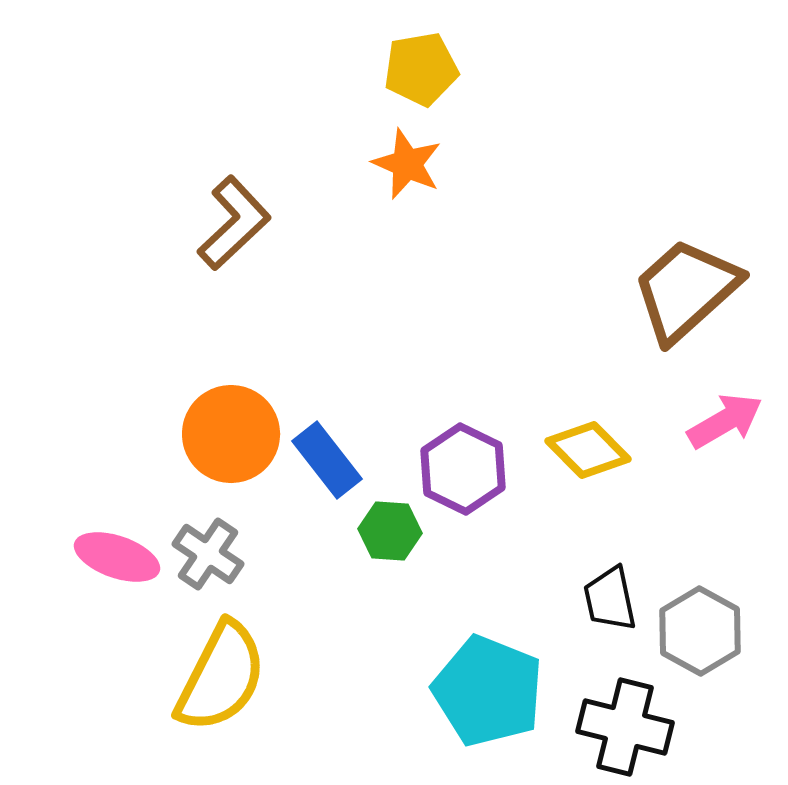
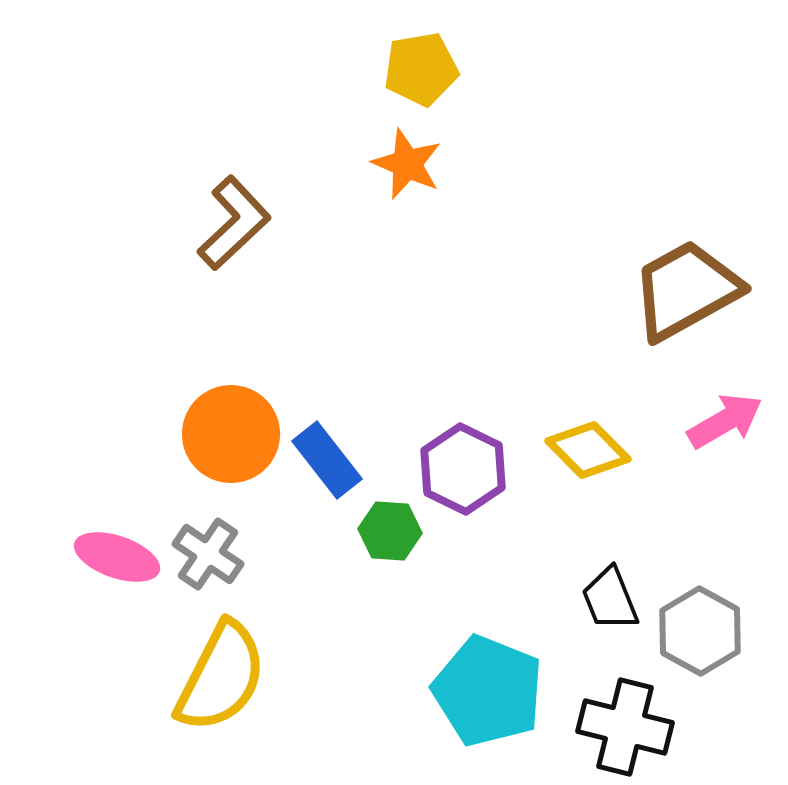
brown trapezoid: rotated 13 degrees clockwise
black trapezoid: rotated 10 degrees counterclockwise
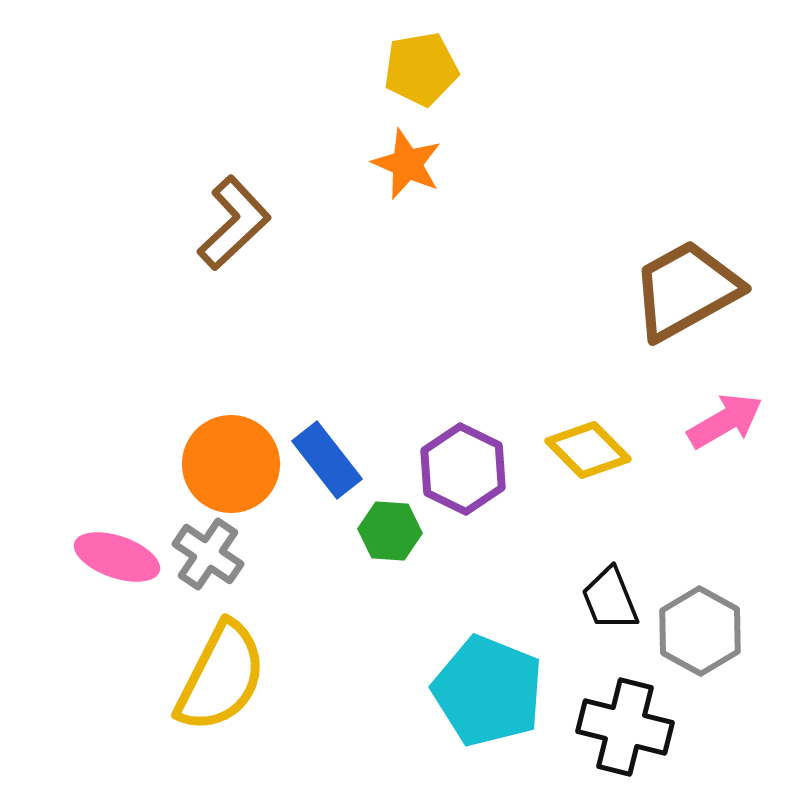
orange circle: moved 30 px down
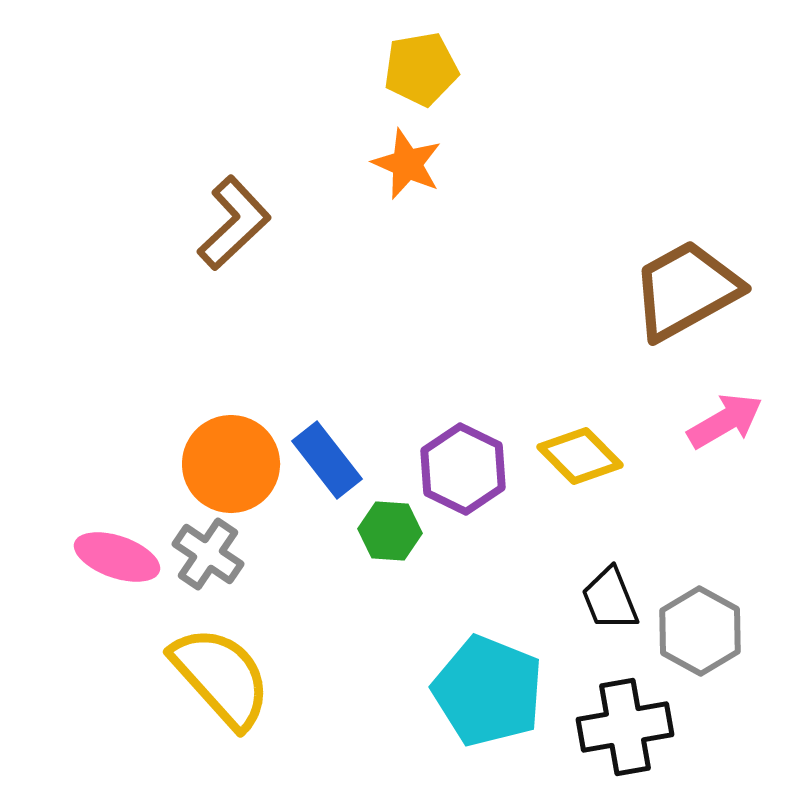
yellow diamond: moved 8 px left, 6 px down
yellow semicircle: rotated 69 degrees counterclockwise
black cross: rotated 24 degrees counterclockwise
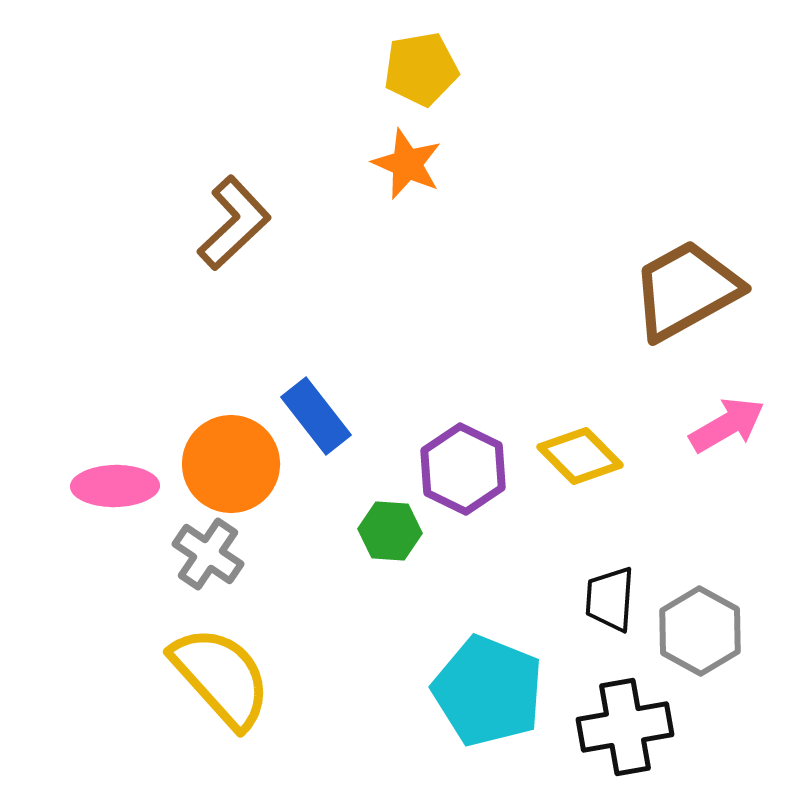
pink arrow: moved 2 px right, 4 px down
blue rectangle: moved 11 px left, 44 px up
pink ellipse: moved 2 px left, 71 px up; rotated 20 degrees counterclockwise
black trapezoid: rotated 26 degrees clockwise
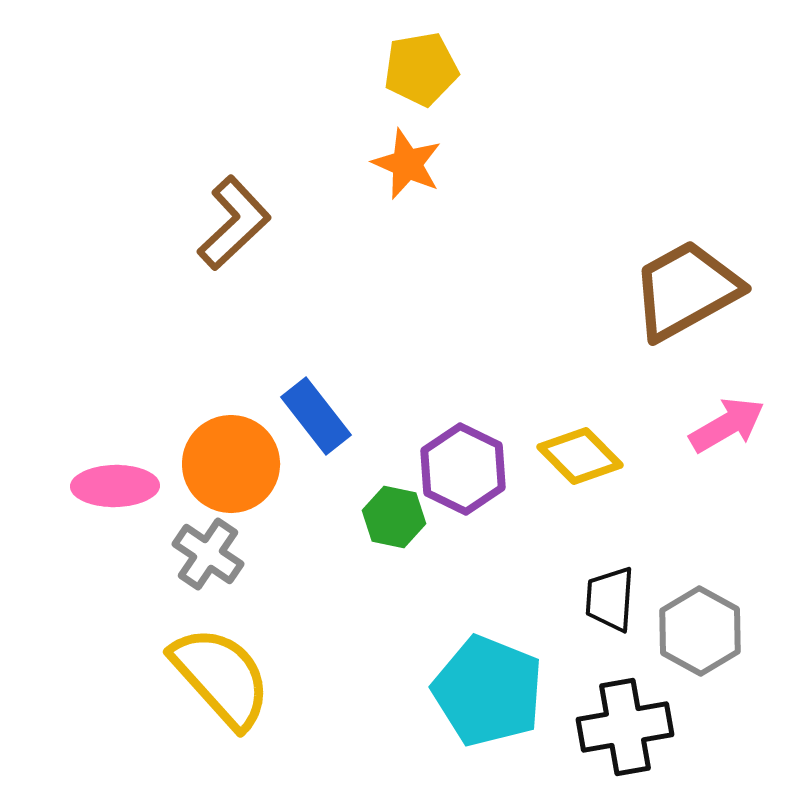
green hexagon: moved 4 px right, 14 px up; rotated 8 degrees clockwise
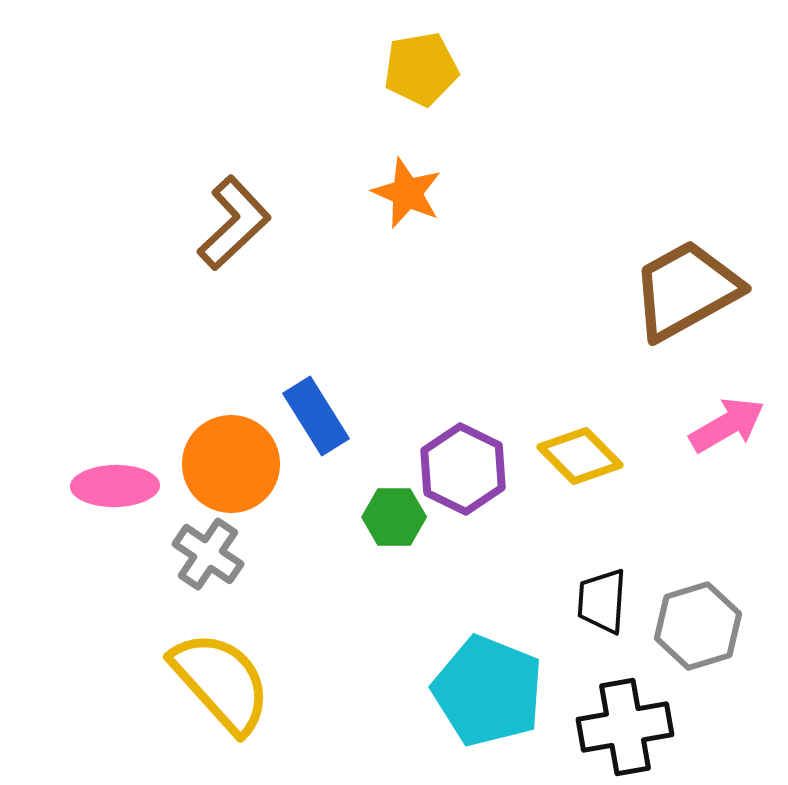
orange star: moved 29 px down
blue rectangle: rotated 6 degrees clockwise
green hexagon: rotated 12 degrees counterclockwise
black trapezoid: moved 8 px left, 2 px down
gray hexagon: moved 2 px left, 5 px up; rotated 14 degrees clockwise
yellow semicircle: moved 5 px down
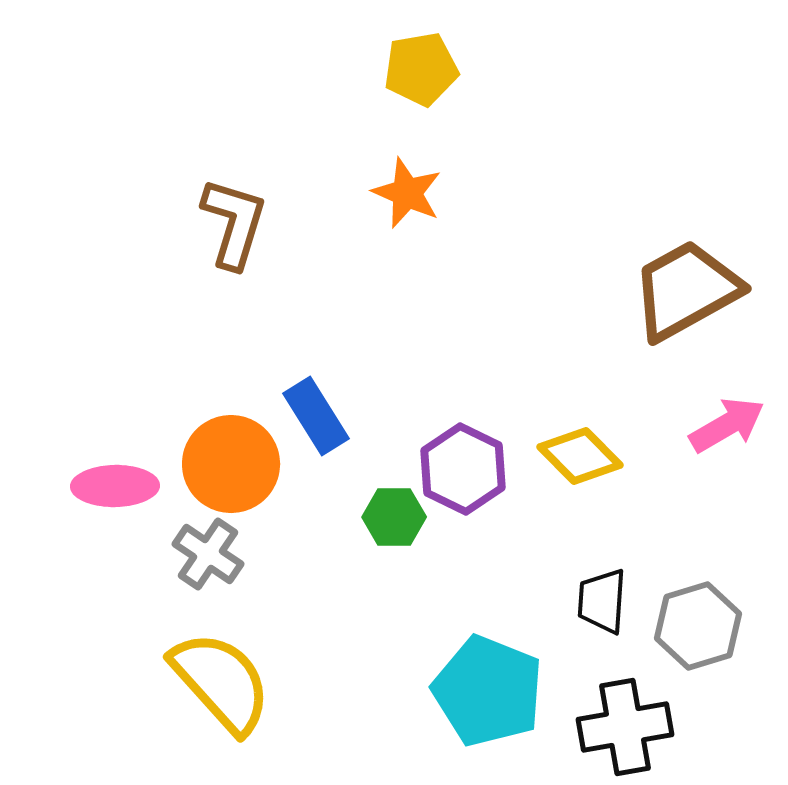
brown L-shape: rotated 30 degrees counterclockwise
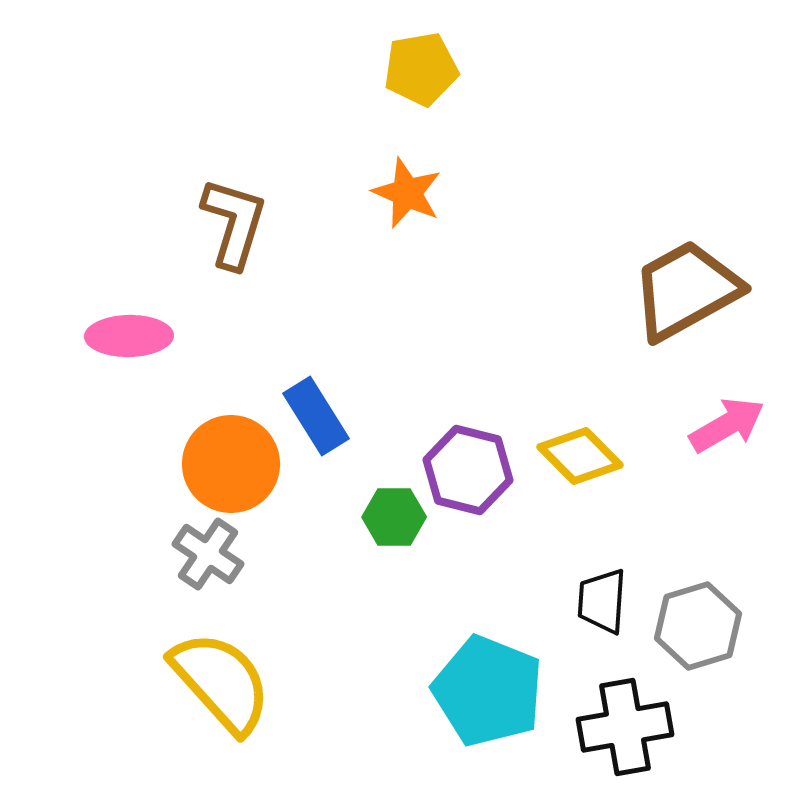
purple hexagon: moved 5 px right, 1 px down; rotated 12 degrees counterclockwise
pink ellipse: moved 14 px right, 150 px up
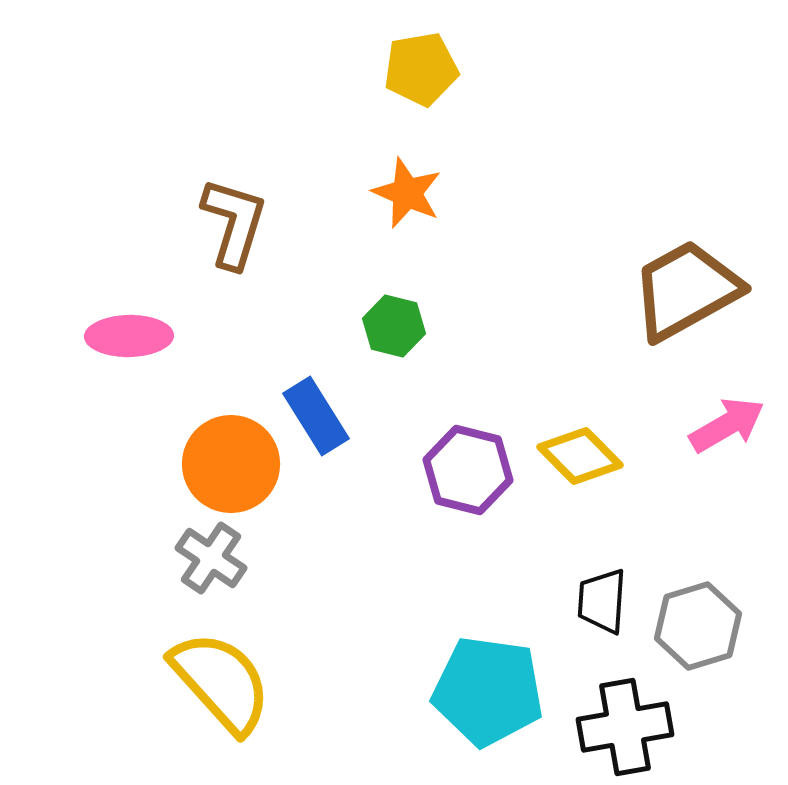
green hexagon: moved 191 px up; rotated 14 degrees clockwise
gray cross: moved 3 px right, 4 px down
cyan pentagon: rotated 14 degrees counterclockwise
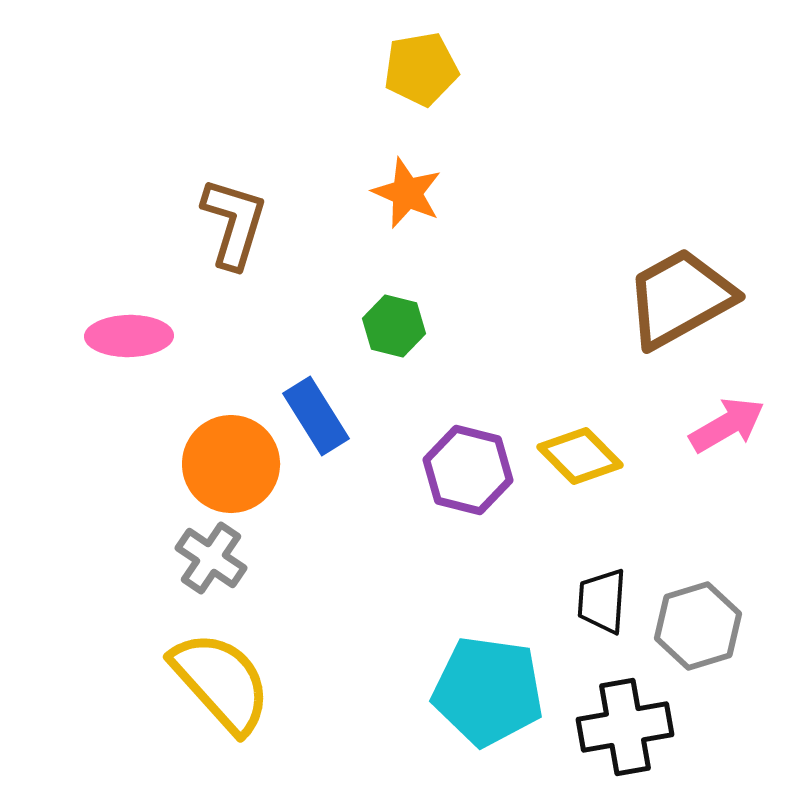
brown trapezoid: moved 6 px left, 8 px down
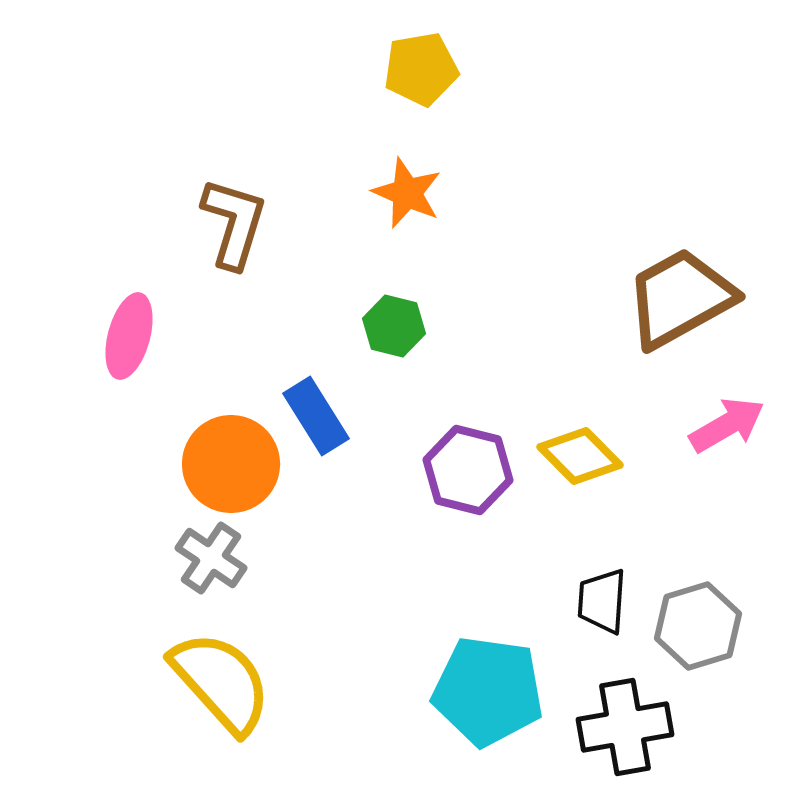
pink ellipse: rotated 74 degrees counterclockwise
